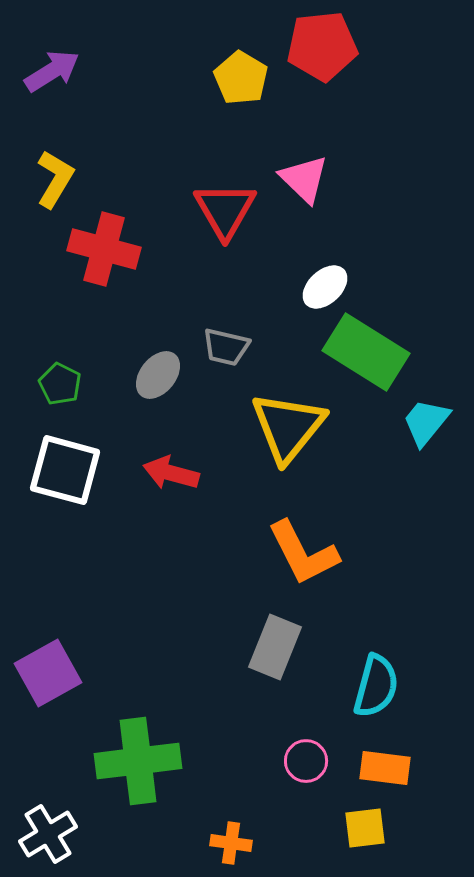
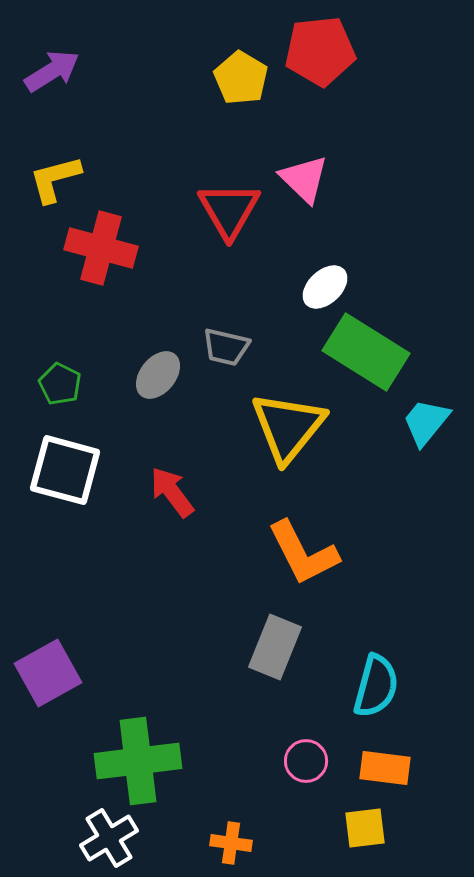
red pentagon: moved 2 px left, 5 px down
yellow L-shape: rotated 136 degrees counterclockwise
red triangle: moved 4 px right
red cross: moved 3 px left, 1 px up
red arrow: moved 1 px right, 19 px down; rotated 38 degrees clockwise
white cross: moved 61 px right, 4 px down
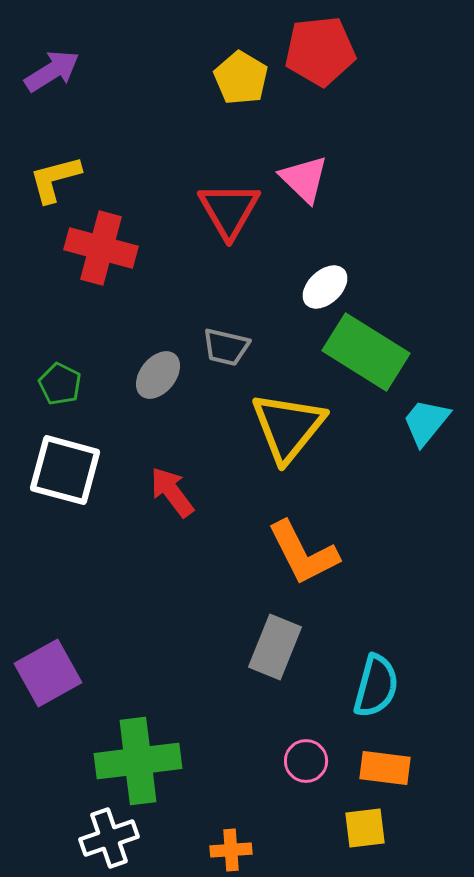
white cross: rotated 12 degrees clockwise
orange cross: moved 7 px down; rotated 12 degrees counterclockwise
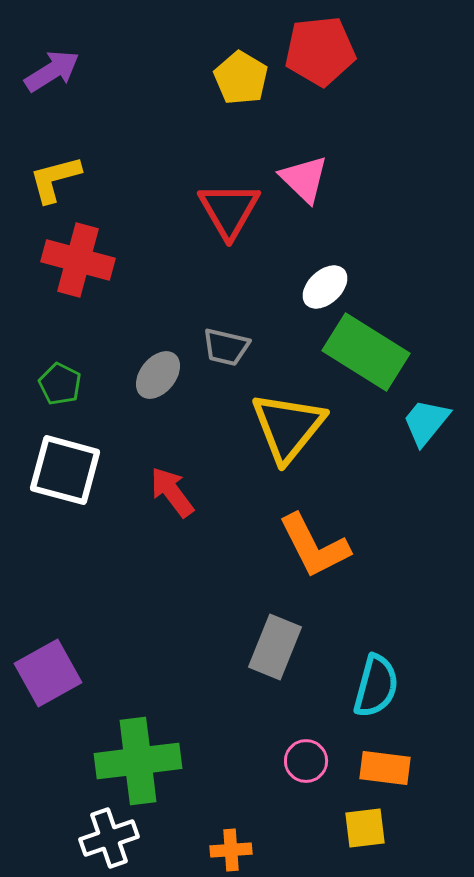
red cross: moved 23 px left, 12 px down
orange L-shape: moved 11 px right, 7 px up
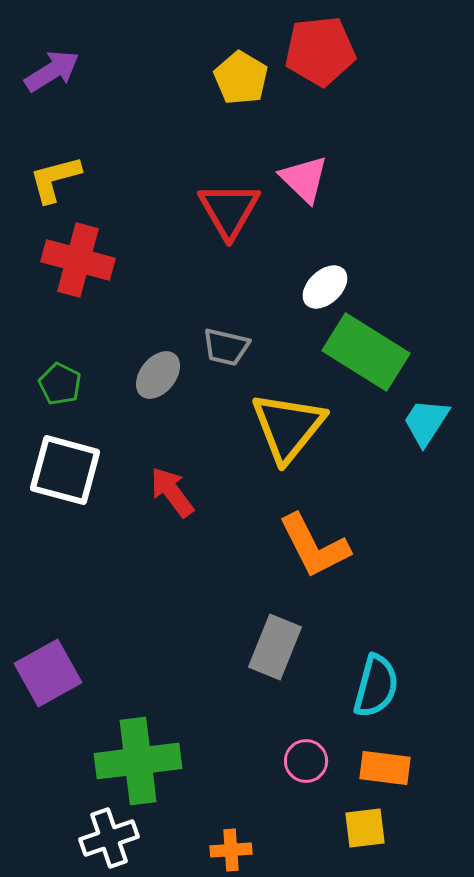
cyan trapezoid: rotated 6 degrees counterclockwise
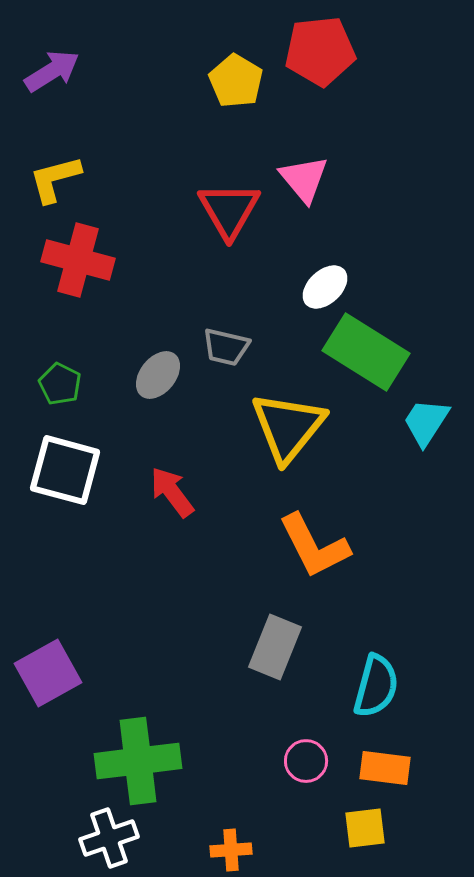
yellow pentagon: moved 5 px left, 3 px down
pink triangle: rotated 6 degrees clockwise
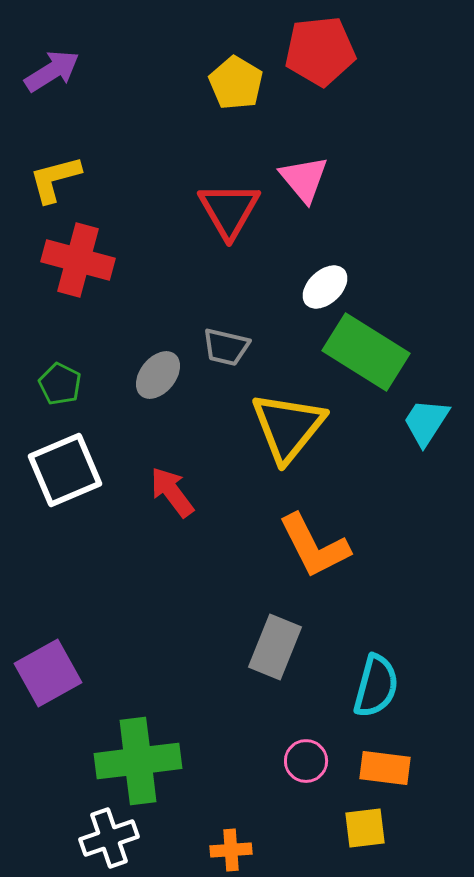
yellow pentagon: moved 2 px down
white square: rotated 38 degrees counterclockwise
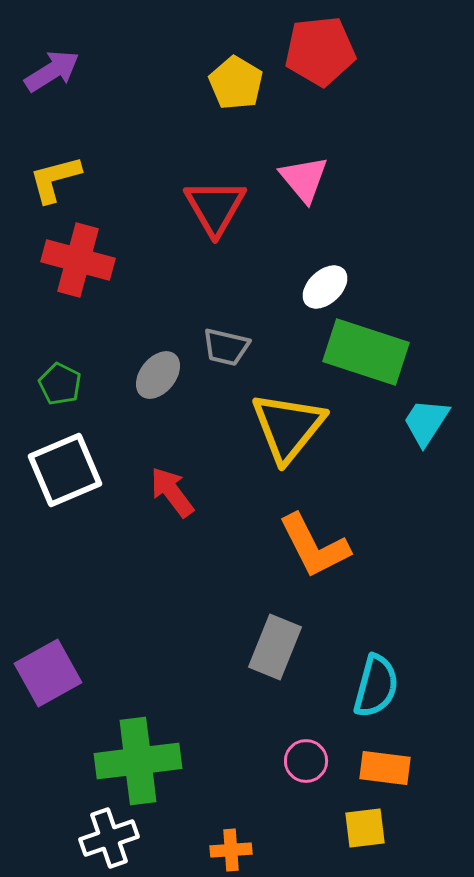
red triangle: moved 14 px left, 3 px up
green rectangle: rotated 14 degrees counterclockwise
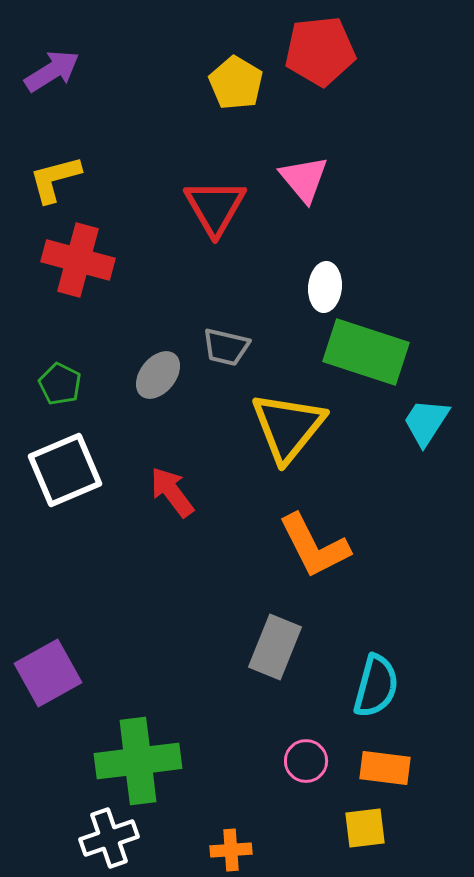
white ellipse: rotated 42 degrees counterclockwise
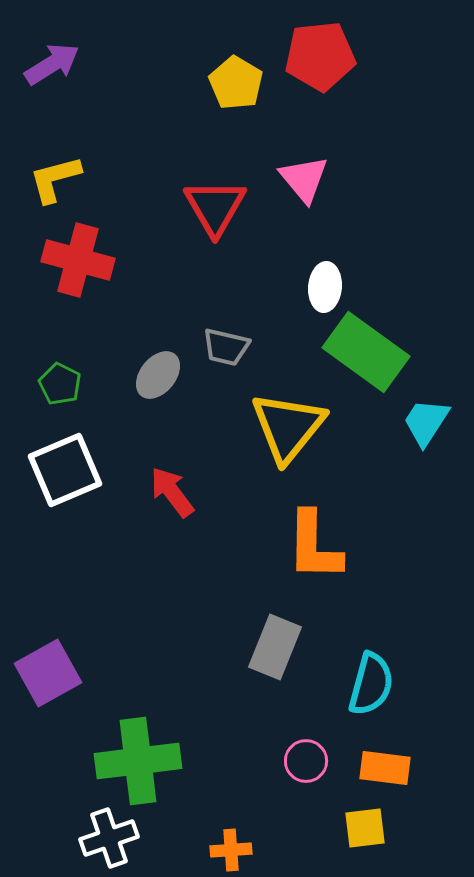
red pentagon: moved 5 px down
purple arrow: moved 7 px up
green rectangle: rotated 18 degrees clockwise
orange L-shape: rotated 28 degrees clockwise
cyan semicircle: moved 5 px left, 2 px up
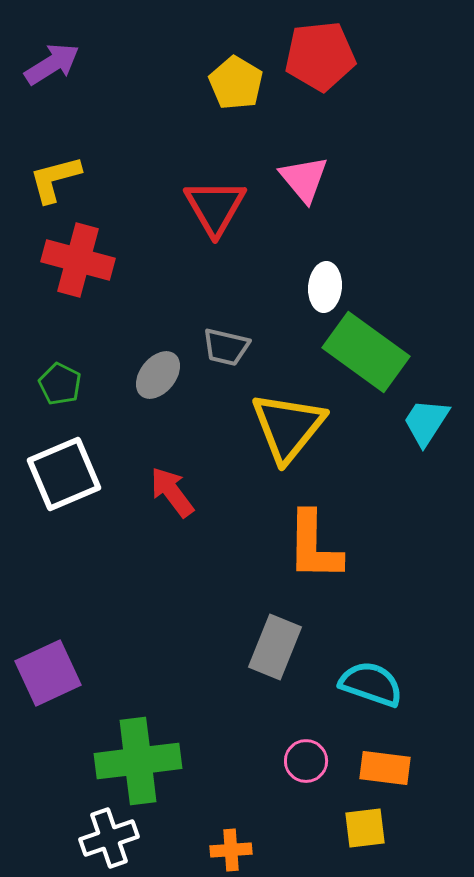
white square: moved 1 px left, 4 px down
purple square: rotated 4 degrees clockwise
cyan semicircle: rotated 86 degrees counterclockwise
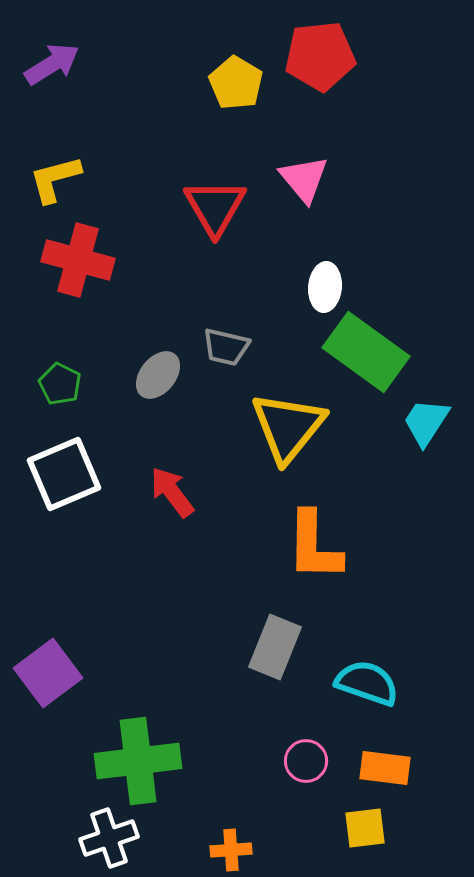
purple square: rotated 12 degrees counterclockwise
cyan semicircle: moved 4 px left, 1 px up
